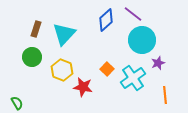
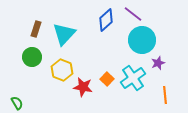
orange square: moved 10 px down
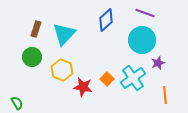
purple line: moved 12 px right, 1 px up; rotated 18 degrees counterclockwise
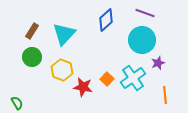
brown rectangle: moved 4 px left, 2 px down; rotated 14 degrees clockwise
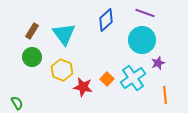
cyan triangle: rotated 20 degrees counterclockwise
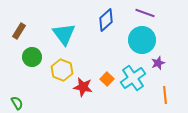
brown rectangle: moved 13 px left
